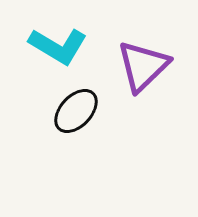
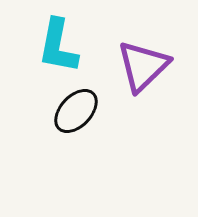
cyan L-shape: rotated 70 degrees clockwise
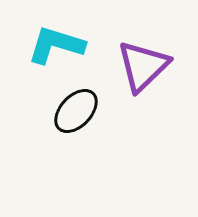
cyan L-shape: moved 2 px left, 1 px up; rotated 96 degrees clockwise
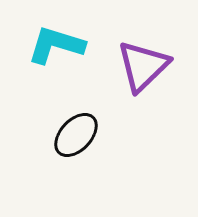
black ellipse: moved 24 px down
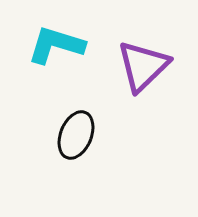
black ellipse: rotated 21 degrees counterclockwise
